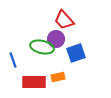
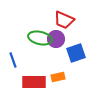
red trapezoid: rotated 25 degrees counterclockwise
green ellipse: moved 2 px left, 9 px up
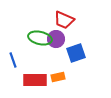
red rectangle: moved 1 px right, 2 px up
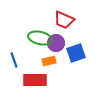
purple circle: moved 4 px down
blue line: moved 1 px right
orange rectangle: moved 9 px left, 16 px up
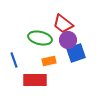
red trapezoid: moved 1 px left, 4 px down; rotated 15 degrees clockwise
purple circle: moved 12 px right, 3 px up
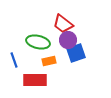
green ellipse: moved 2 px left, 4 px down
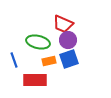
red trapezoid: rotated 15 degrees counterclockwise
blue square: moved 7 px left, 6 px down
